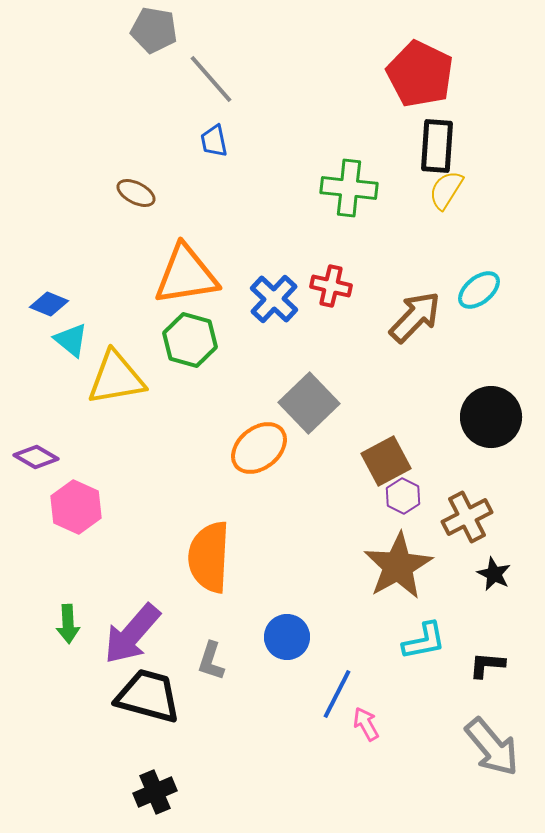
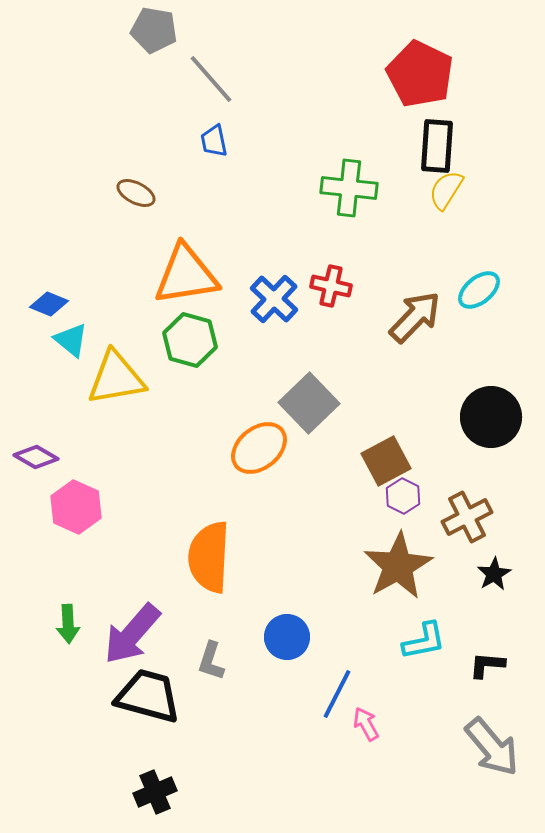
black star: rotated 16 degrees clockwise
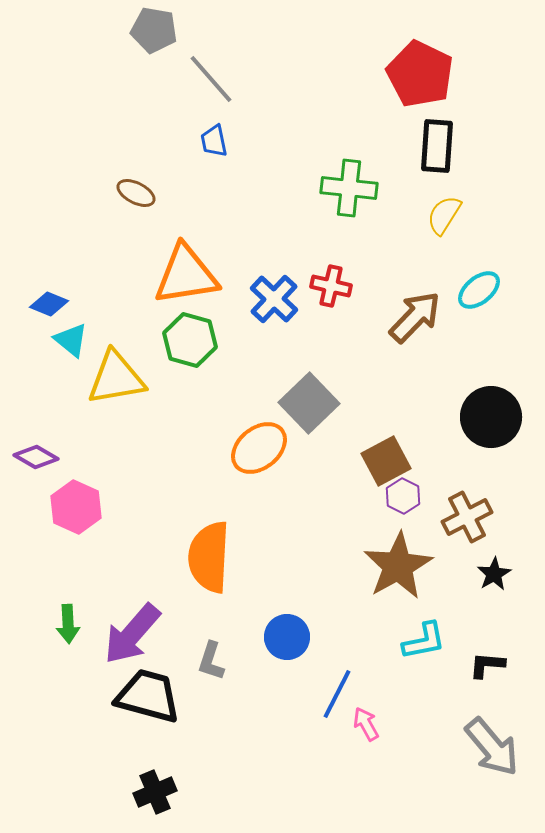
yellow semicircle: moved 2 px left, 25 px down
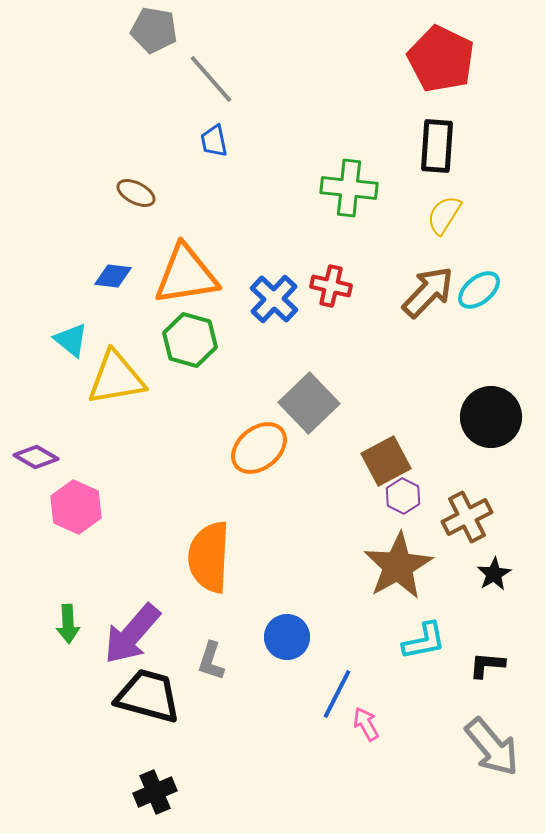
red pentagon: moved 21 px right, 15 px up
blue diamond: moved 64 px right, 28 px up; rotated 15 degrees counterclockwise
brown arrow: moved 13 px right, 25 px up
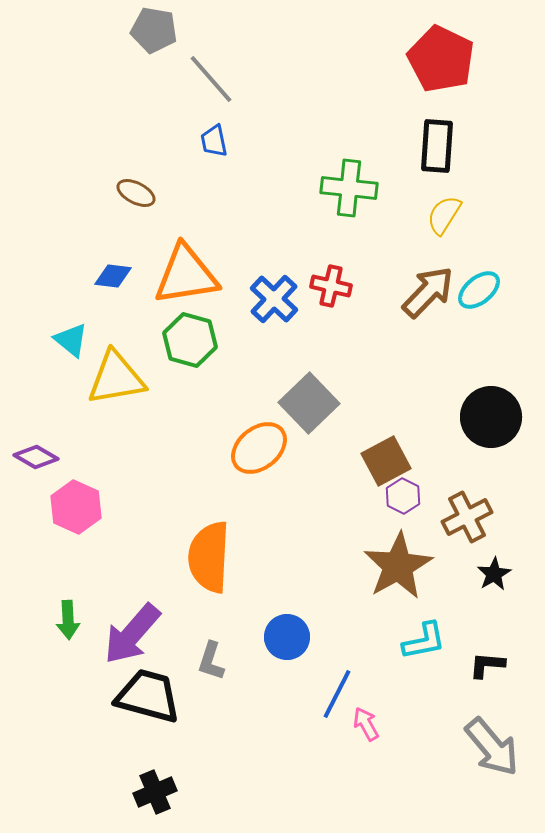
green arrow: moved 4 px up
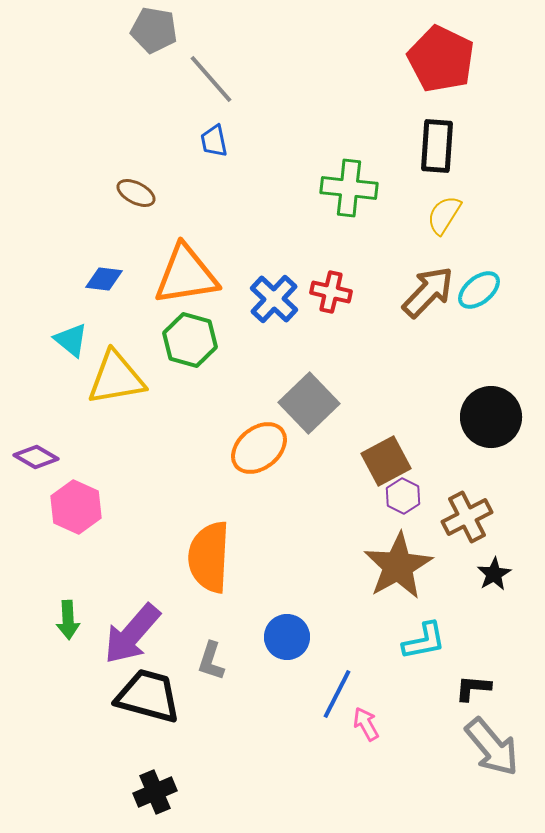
blue diamond: moved 9 px left, 3 px down
red cross: moved 6 px down
black L-shape: moved 14 px left, 23 px down
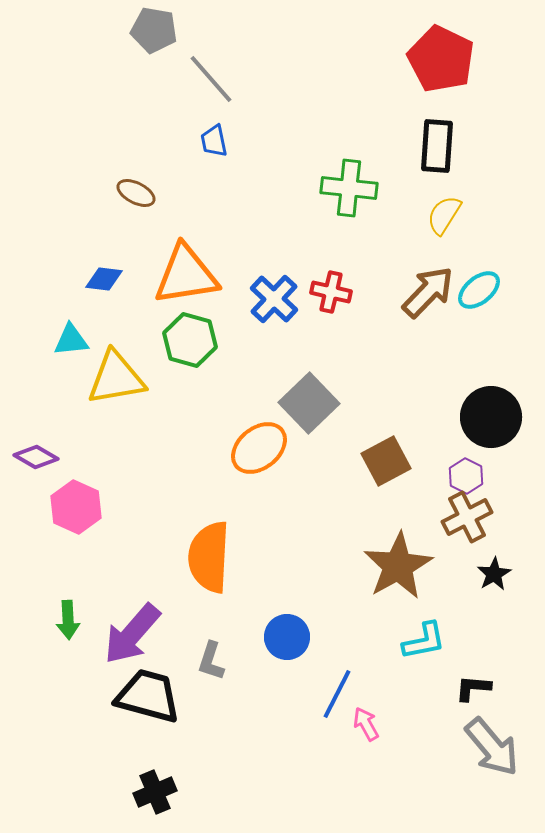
cyan triangle: rotated 45 degrees counterclockwise
purple hexagon: moved 63 px right, 20 px up
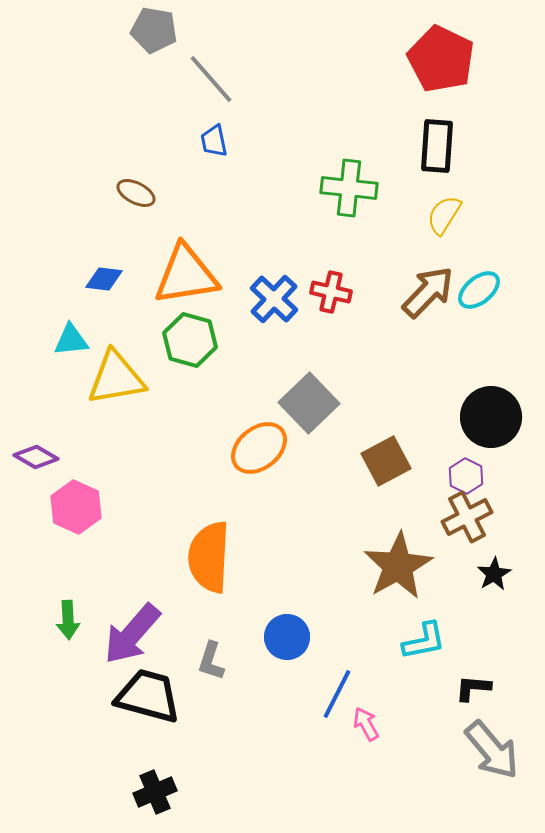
gray arrow: moved 3 px down
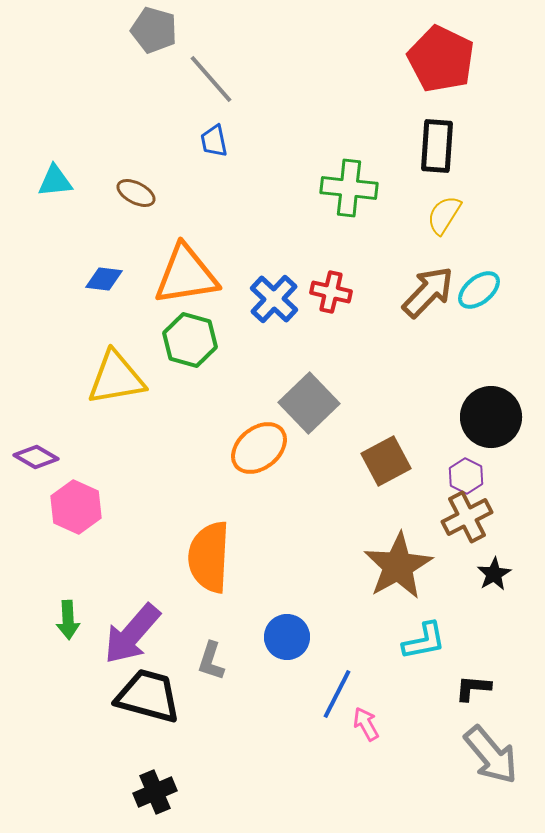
gray pentagon: rotated 6 degrees clockwise
cyan triangle: moved 16 px left, 159 px up
gray arrow: moved 1 px left, 5 px down
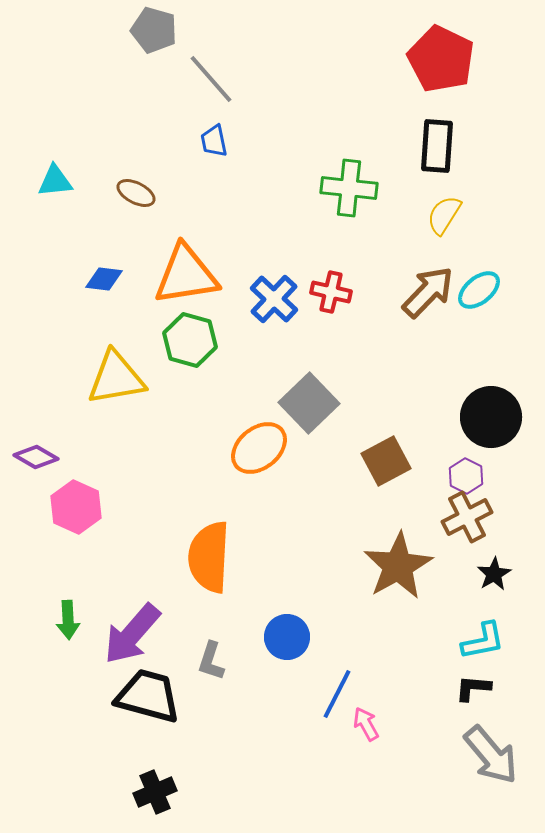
cyan L-shape: moved 59 px right
